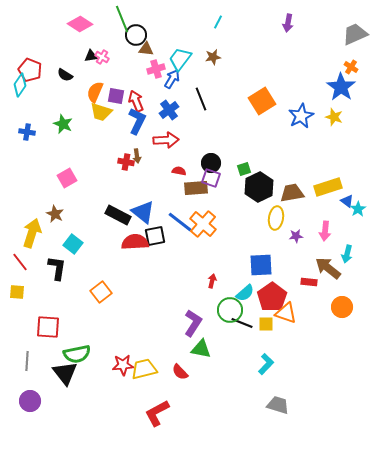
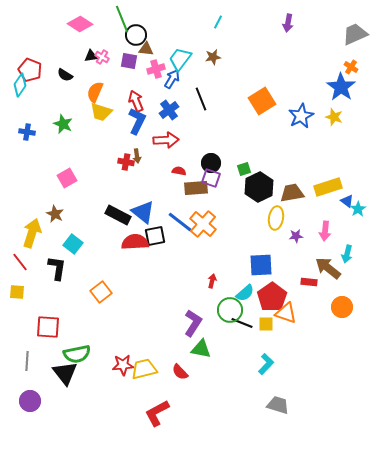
purple square at (116, 96): moved 13 px right, 35 px up
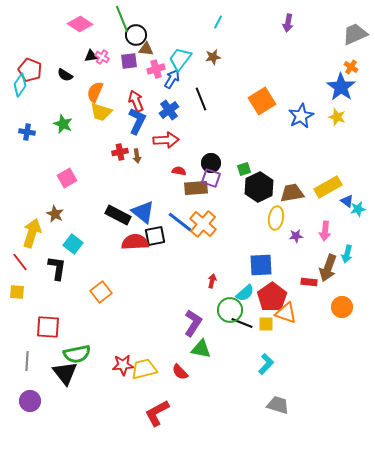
purple square at (129, 61): rotated 18 degrees counterclockwise
yellow star at (334, 117): moved 3 px right
red cross at (126, 162): moved 6 px left, 10 px up; rotated 21 degrees counterclockwise
yellow rectangle at (328, 187): rotated 12 degrees counterclockwise
cyan star at (358, 209): rotated 21 degrees clockwise
brown arrow at (328, 268): rotated 108 degrees counterclockwise
